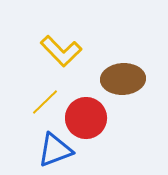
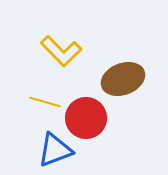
brown ellipse: rotated 18 degrees counterclockwise
yellow line: rotated 60 degrees clockwise
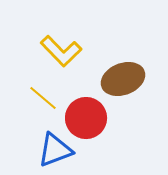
yellow line: moved 2 px left, 4 px up; rotated 24 degrees clockwise
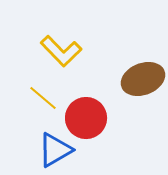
brown ellipse: moved 20 px right
blue triangle: rotated 9 degrees counterclockwise
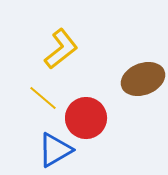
yellow L-shape: moved 2 px up; rotated 84 degrees counterclockwise
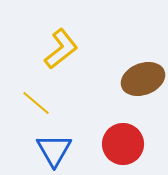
yellow line: moved 7 px left, 5 px down
red circle: moved 37 px right, 26 px down
blue triangle: moved 1 px left; rotated 30 degrees counterclockwise
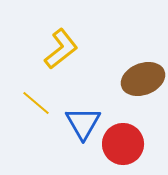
blue triangle: moved 29 px right, 27 px up
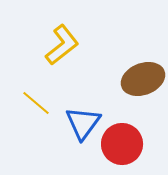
yellow L-shape: moved 1 px right, 4 px up
blue triangle: rotated 6 degrees clockwise
red circle: moved 1 px left
